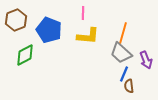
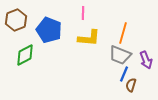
yellow L-shape: moved 1 px right, 2 px down
gray trapezoid: moved 1 px left, 2 px down; rotated 20 degrees counterclockwise
brown semicircle: moved 2 px right, 1 px up; rotated 24 degrees clockwise
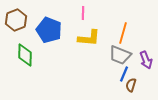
green diamond: rotated 60 degrees counterclockwise
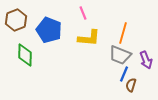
pink line: rotated 24 degrees counterclockwise
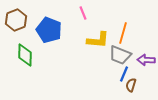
yellow L-shape: moved 9 px right, 2 px down
purple arrow: rotated 114 degrees clockwise
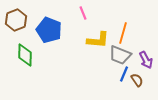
purple arrow: rotated 120 degrees counterclockwise
brown semicircle: moved 6 px right, 5 px up; rotated 128 degrees clockwise
